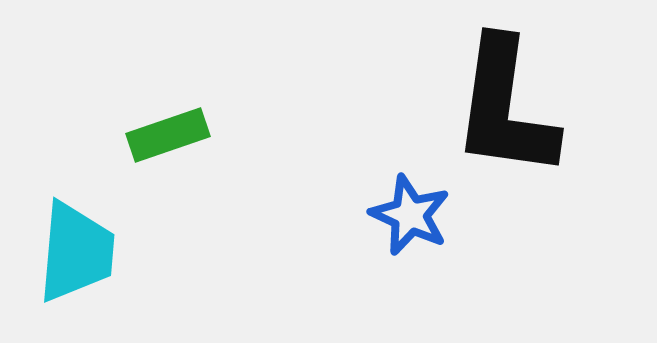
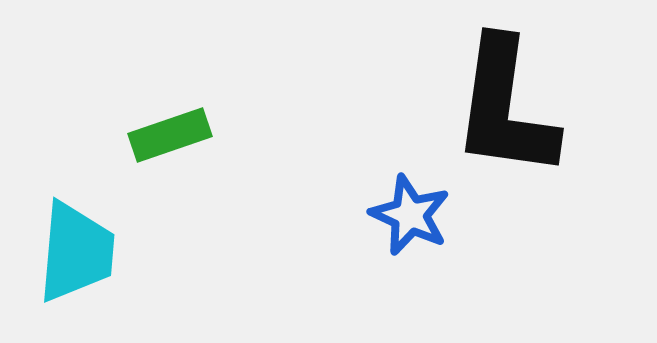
green rectangle: moved 2 px right
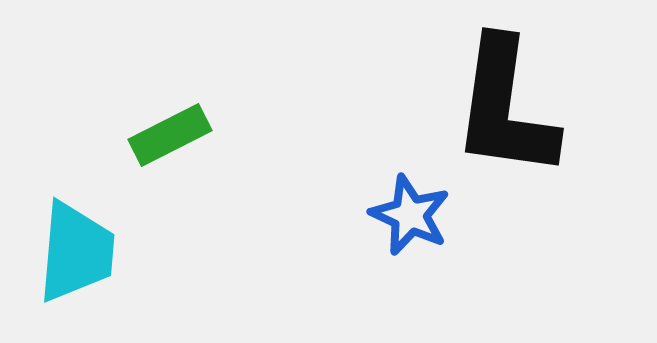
green rectangle: rotated 8 degrees counterclockwise
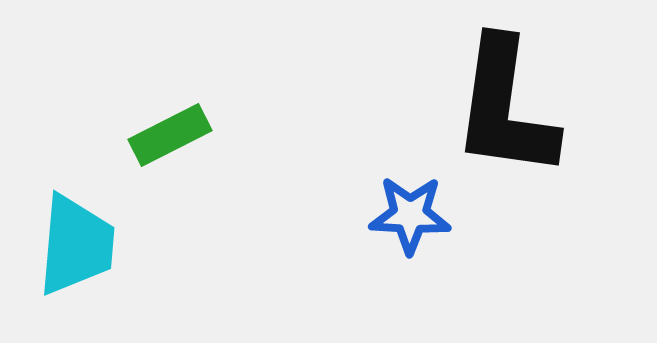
blue star: rotated 22 degrees counterclockwise
cyan trapezoid: moved 7 px up
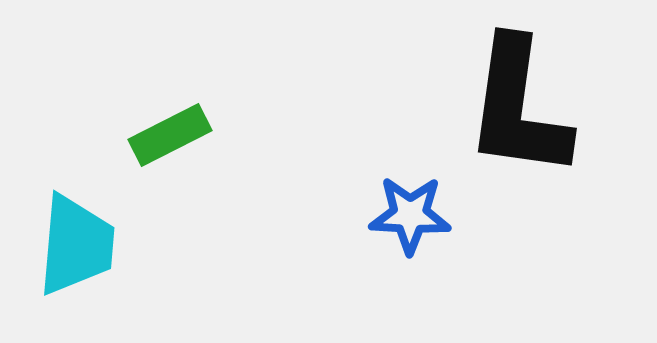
black L-shape: moved 13 px right
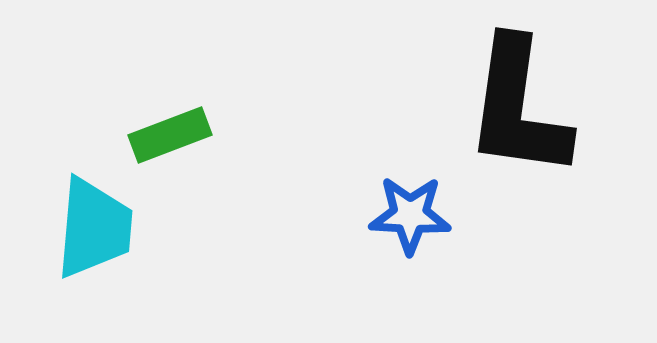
green rectangle: rotated 6 degrees clockwise
cyan trapezoid: moved 18 px right, 17 px up
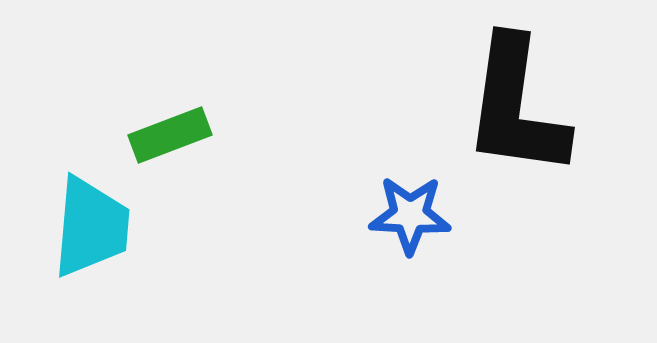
black L-shape: moved 2 px left, 1 px up
cyan trapezoid: moved 3 px left, 1 px up
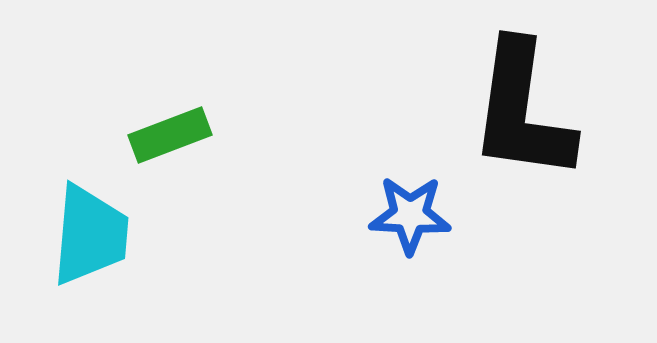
black L-shape: moved 6 px right, 4 px down
cyan trapezoid: moved 1 px left, 8 px down
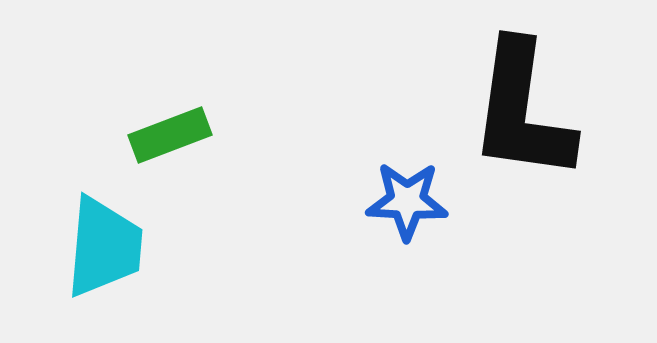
blue star: moved 3 px left, 14 px up
cyan trapezoid: moved 14 px right, 12 px down
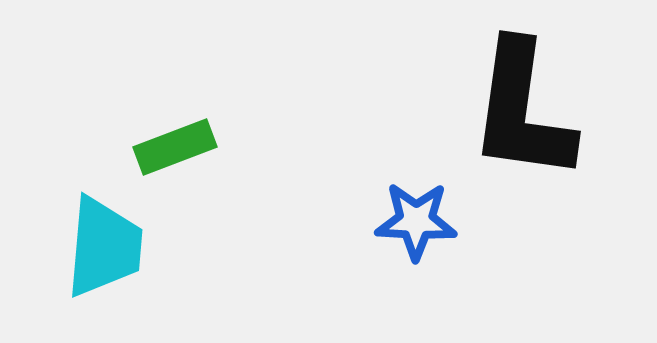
green rectangle: moved 5 px right, 12 px down
blue star: moved 9 px right, 20 px down
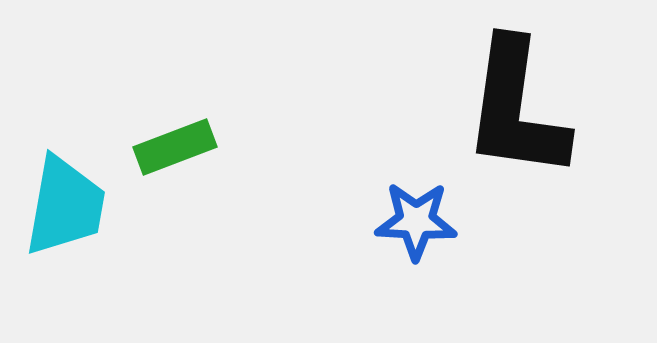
black L-shape: moved 6 px left, 2 px up
cyan trapezoid: moved 39 px left, 41 px up; rotated 5 degrees clockwise
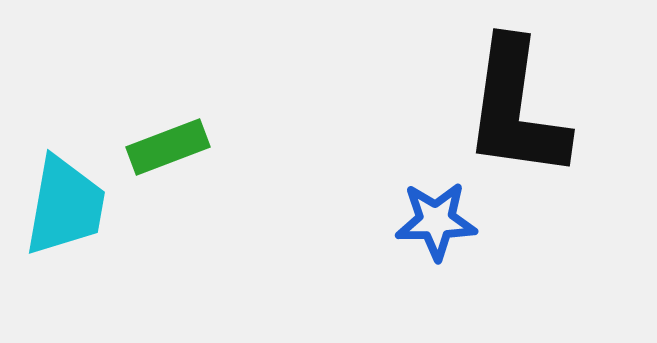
green rectangle: moved 7 px left
blue star: moved 20 px right; rotated 4 degrees counterclockwise
